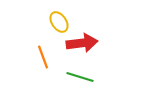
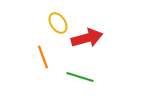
yellow ellipse: moved 1 px left, 1 px down
red arrow: moved 5 px right, 5 px up; rotated 8 degrees counterclockwise
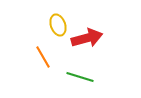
yellow ellipse: moved 2 px down; rotated 15 degrees clockwise
orange line: rotated 10 degrees counterclockwise
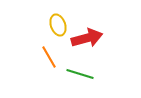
orange line: moved 6 px right
green line: moved 3 px up
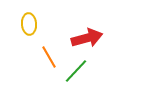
yellow ellipse: moved 29 px left, 1 px up; rotated 15 degrees clockwise
green line: moved 4 px left, 3 px up; rotated 64 degrees counterclockwise
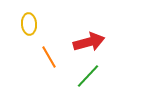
red arrow: moved 2 px right, 4 px down
green line: moved 12 px right, 5 px down
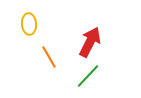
red arrow: moved 1 px right; rotated 48 degrees counterclockwise
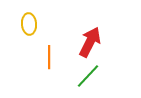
orange line: rotated 30 degrees clockwise
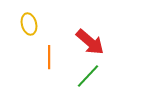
yellow ellipse: rotated 10 degrees counterclockwise
red arrow: rotated 104 degrees clockwise
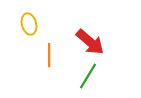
orange line: moved 2 px up
green line: rotated 12 degrees counterclockwise
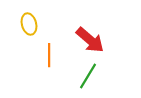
red arrow: moved 2 px up
